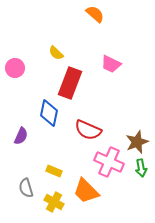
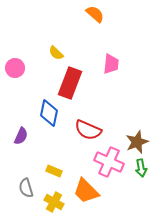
pink trapezoid: rotated 110 degrees counterclockwise
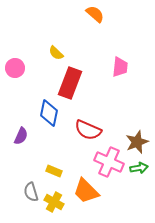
pink trapezoid: moved 9 px right, 3 px down
green arrow: moved 2 px left; rotated 90 degrees counterclockwise
gray semicircle: moved 5 px right, 4 px down
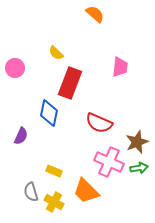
red semicircle: moved 11 px right, 7 px up
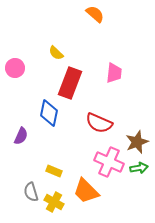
pink trapezoid: moved 6 px left, 6 px down
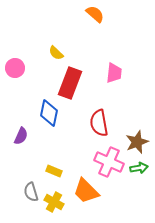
red semicircle: rotated 56 degrees clockwise
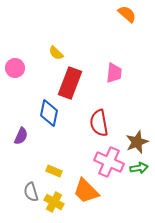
orange semicircle: moved 32 px right
